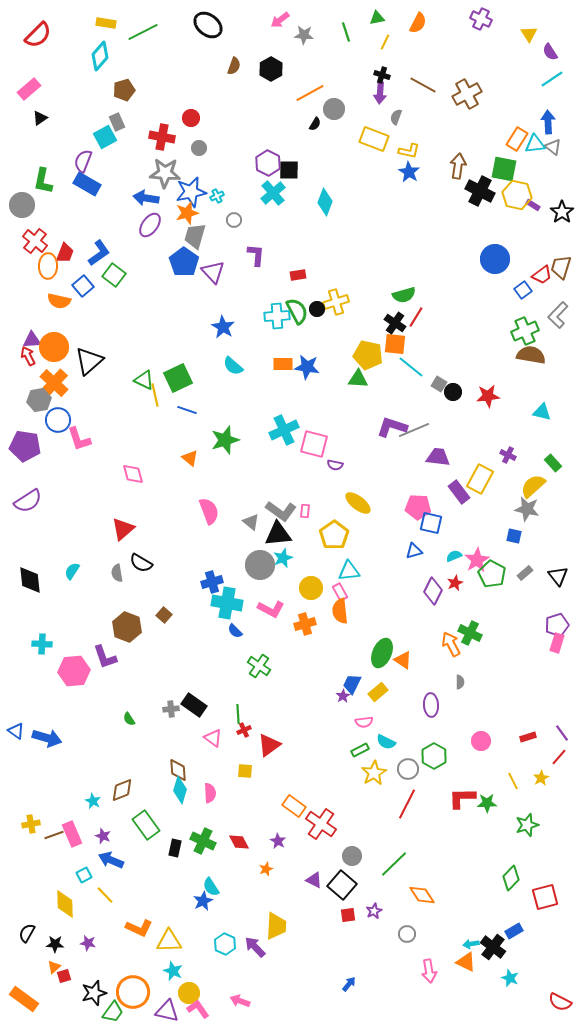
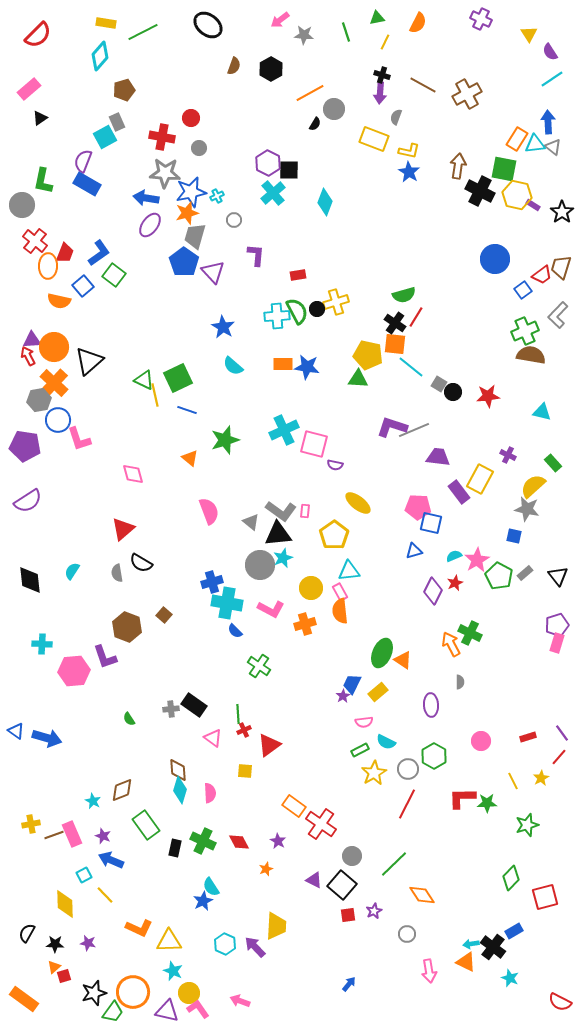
green pentagon at (492, 574): moved 7 px right, 2 px down
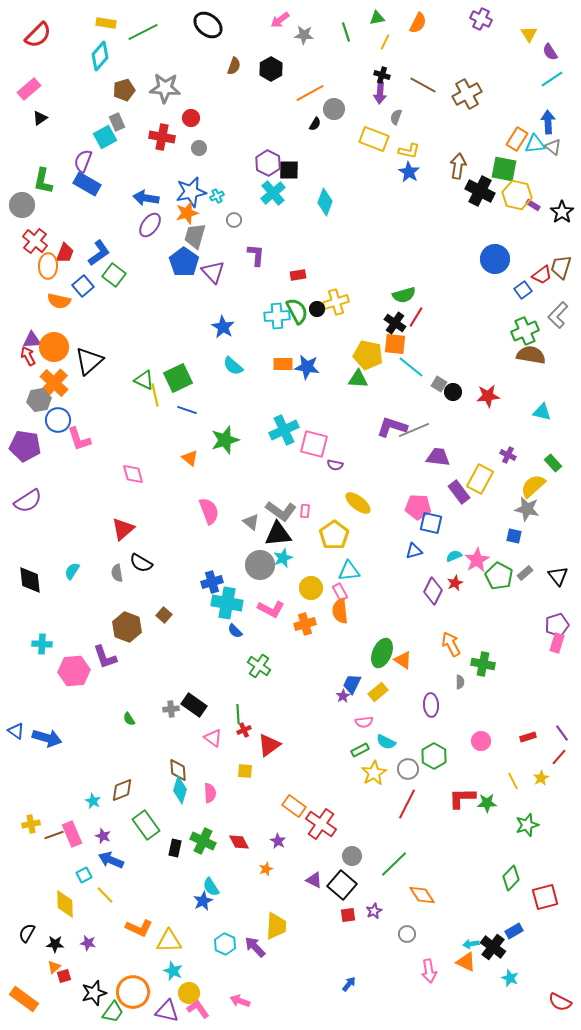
gray star at (165, 173): moved 85 px up
green cross at (470, 633): moved 13 px right, 31 px down; rotated 15 degrees counterclockwise
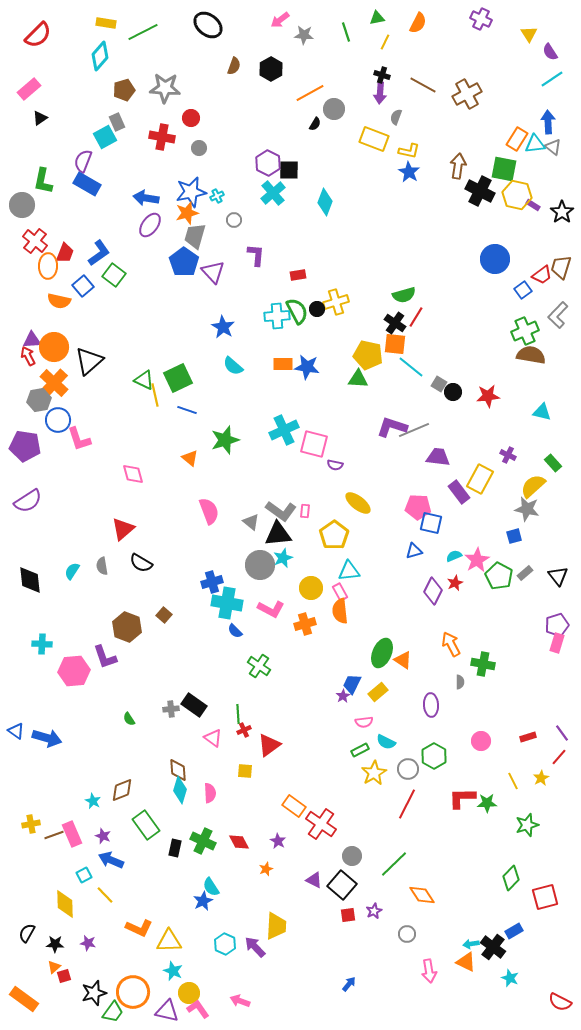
blue square at (514, 536): rotated 28 degrees counterclockwise
gray semicircle at (117, 573): moved 15 px left, 7 px up
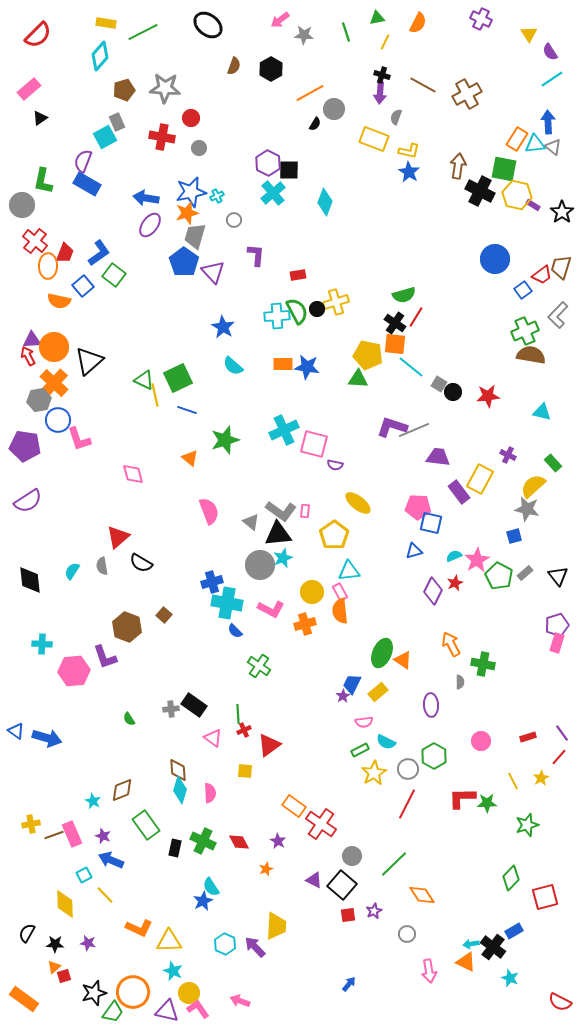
red triangle at (123, 529): moved 5 px left, 8 px down
yellow circle at (311, 588): moved 1 px right, 4 px down
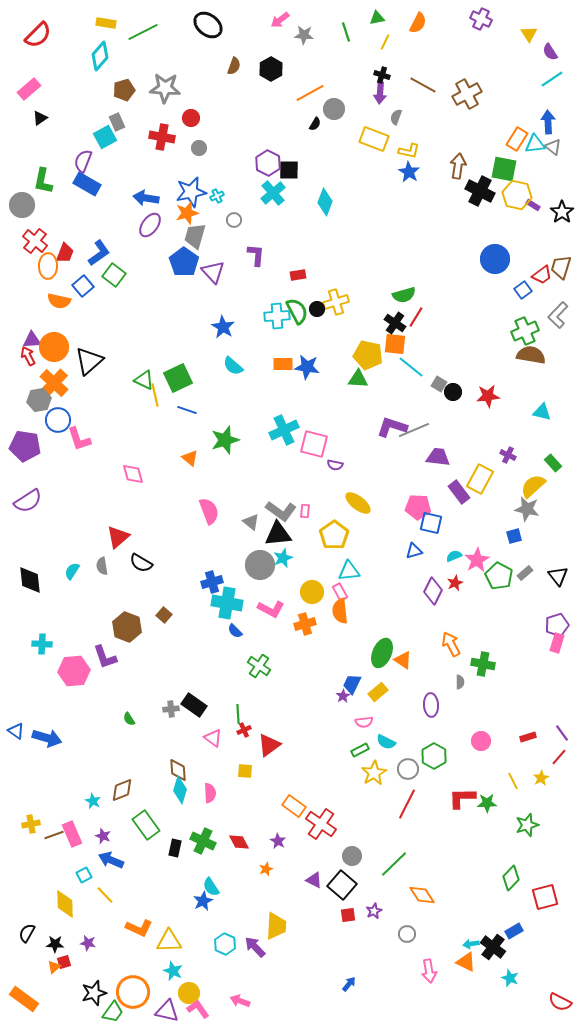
red square at (64, 976): moved 14 px up
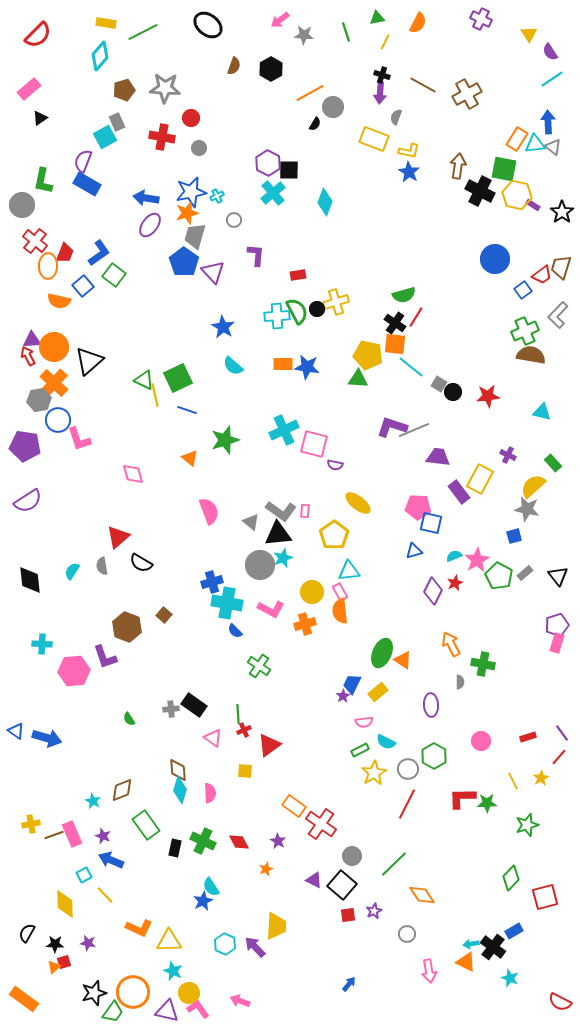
gray circle at (334, 109): moved 1 px left, 2 px up
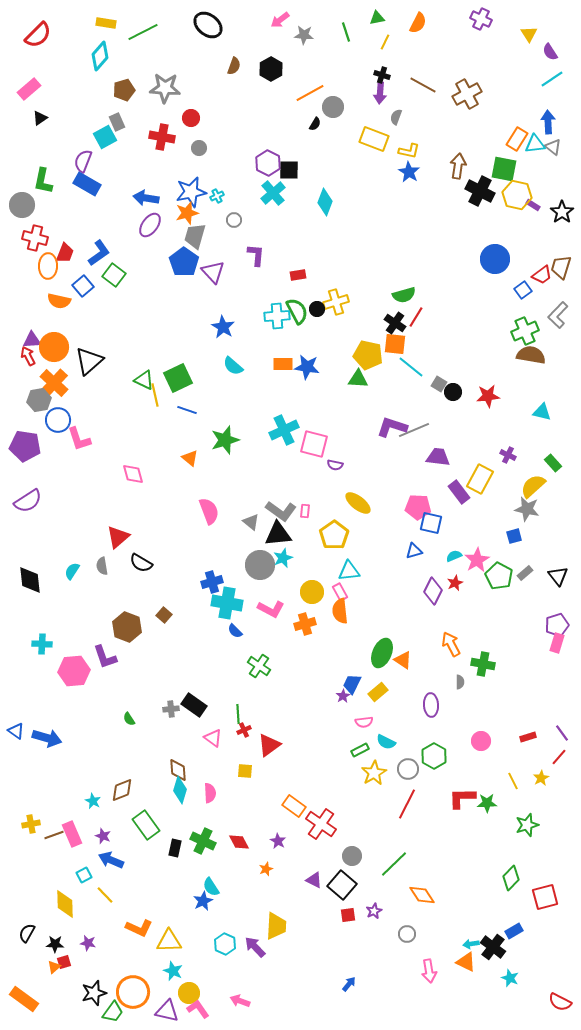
red cross at (35, 241): moved 3 px up; rotated 25 degrees counterclockwise
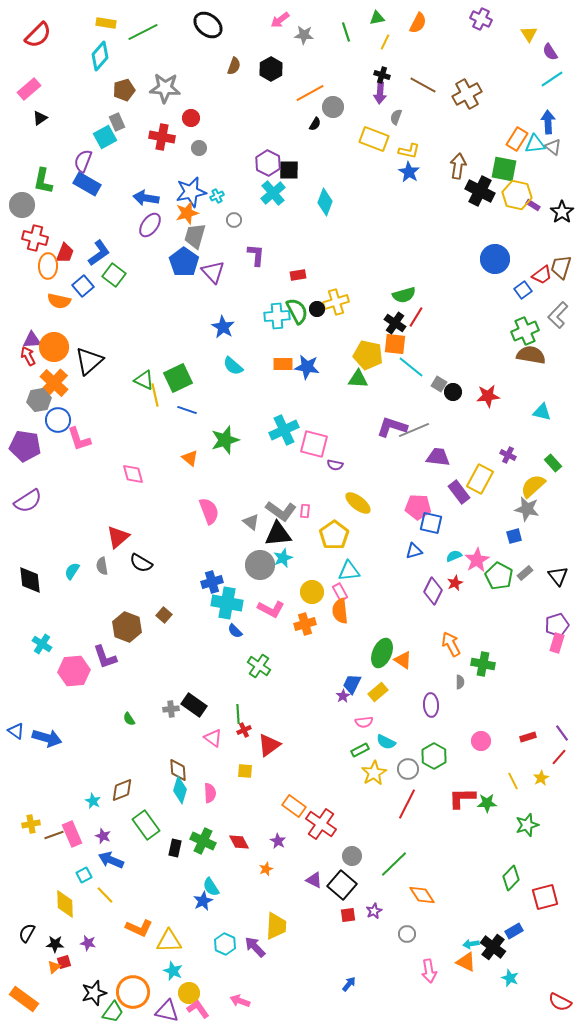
cyan cross at (42, 644): rotated 30 degrees clockwise
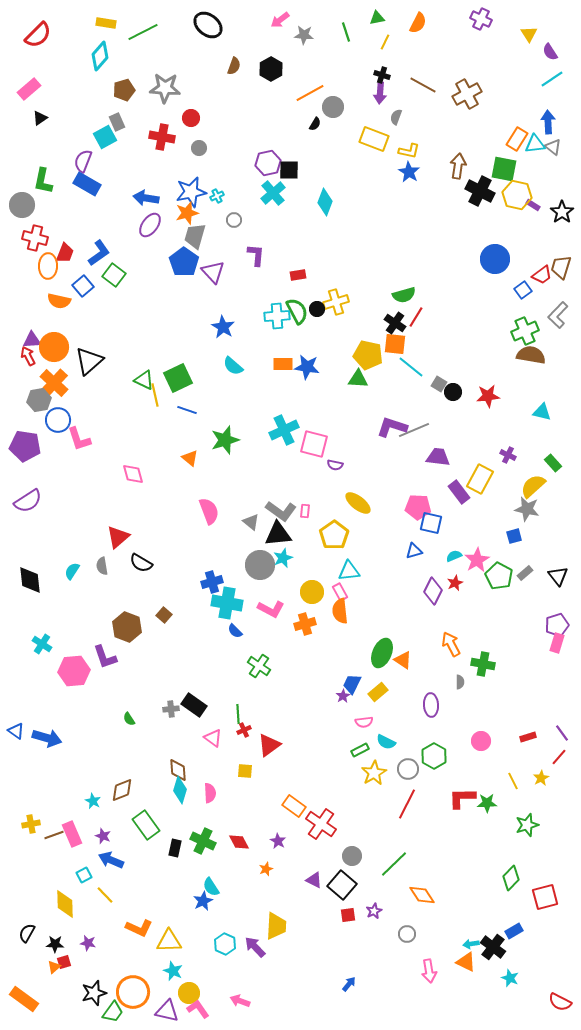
purple hexagon at (268, 163): rotated 20 degrees clockwise
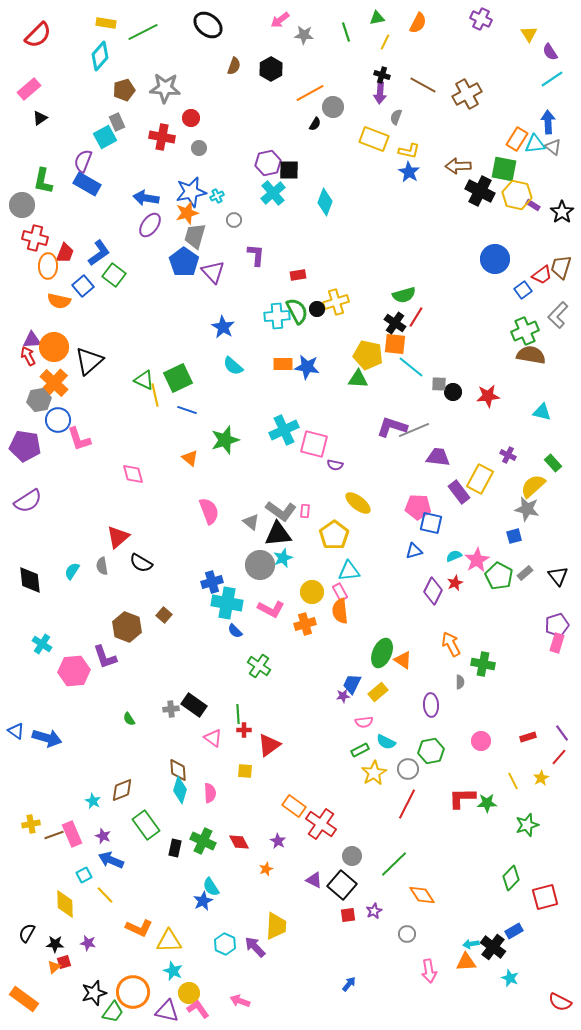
brown arrow at (458, 166): rotated 100 degrees counterclockwise
gray square at (439, 384): rotated 28 degrees counterclockwise
purple star at (343, 696): rotated 24 degrees clockwise
red cross at (244, 730): rotated 24 degrees clockwise
green hexagon at (434, 756): moved 3 px left, 5 px up; rotated 20 degrees clockwise
orange triangle at (466, 962): rotated 30 degrees counterclockwise
